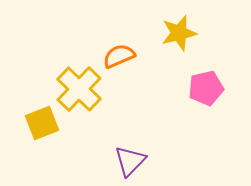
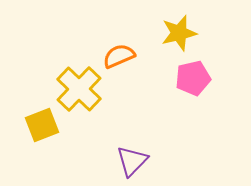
pink pentagon: moved 13 px left, 10 px up
yellow square: moved 2 px down
purple triangle: moved 2 px right
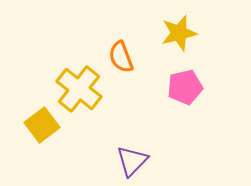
orange semicircle: moved 2 px right, 1 px down; rotated 88 degrees counterclockwise
pink pentagon: moved 8 px left, 9 px down
yellow cross: rotated 6 degrees counterclockwise
yellow square: rotated 16 degrees counterclockwise
